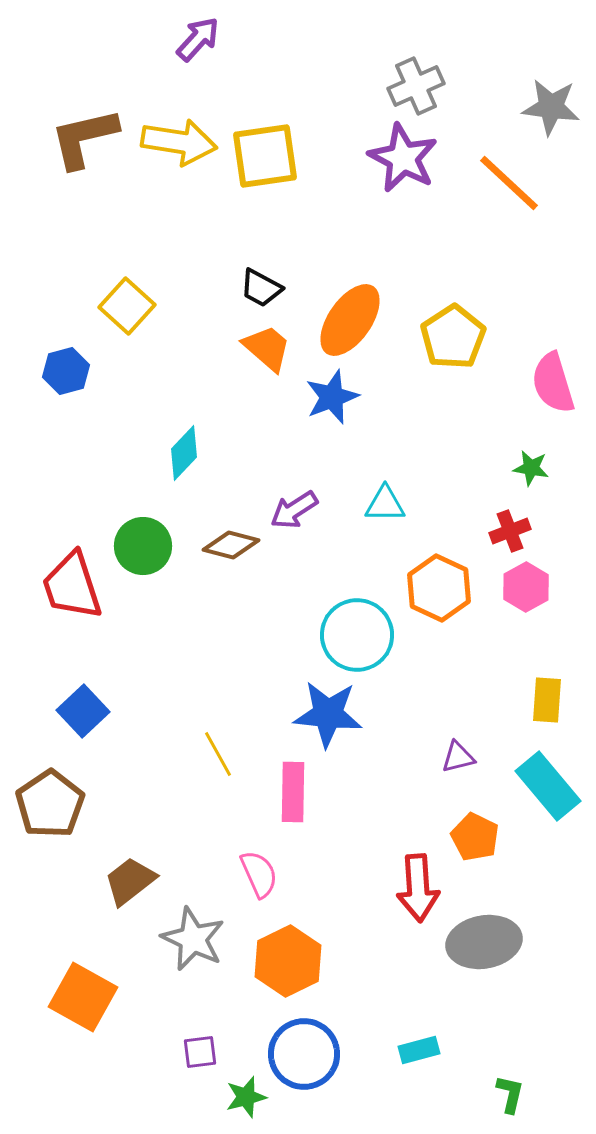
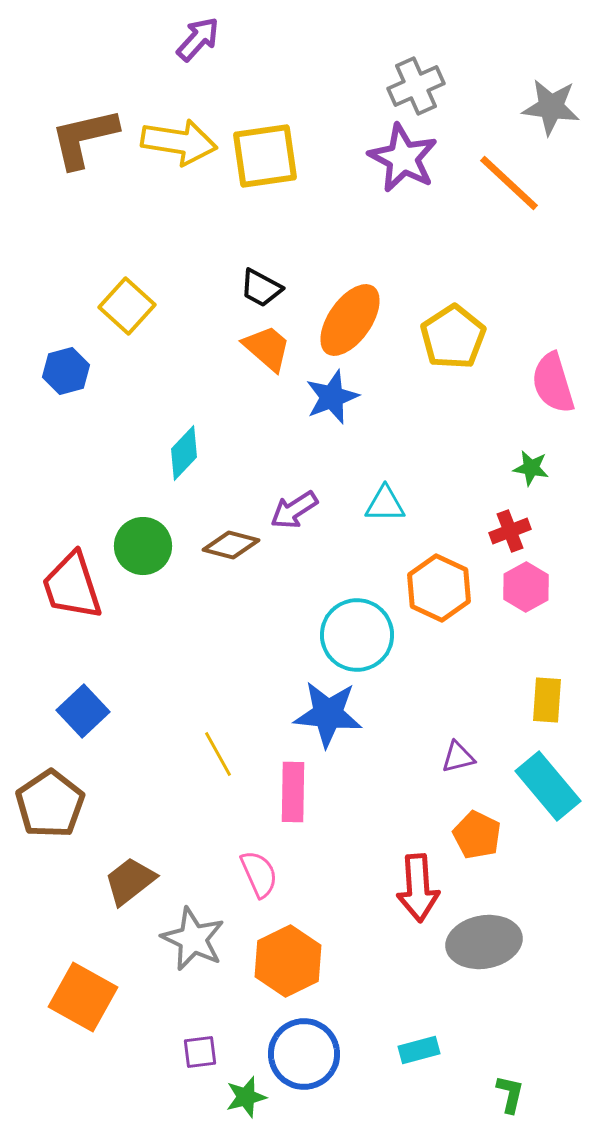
orange pentagon at (475, 837): moved 2 px right, 2 px up
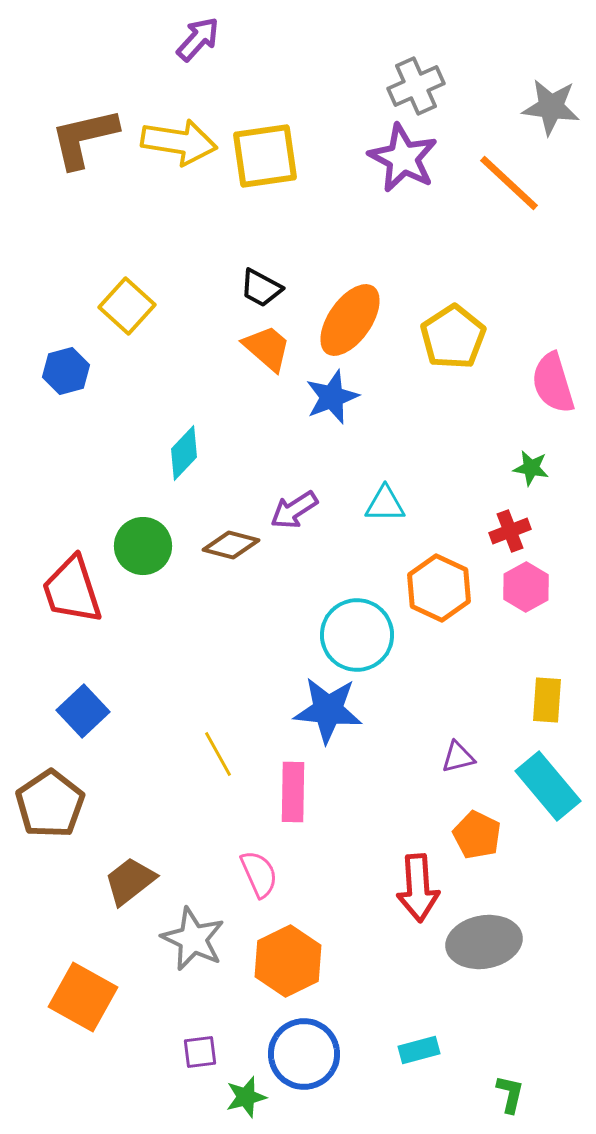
red trapezoid at (72, 586): moved 4 px down
blue star at (328, 714): moved 4 px up
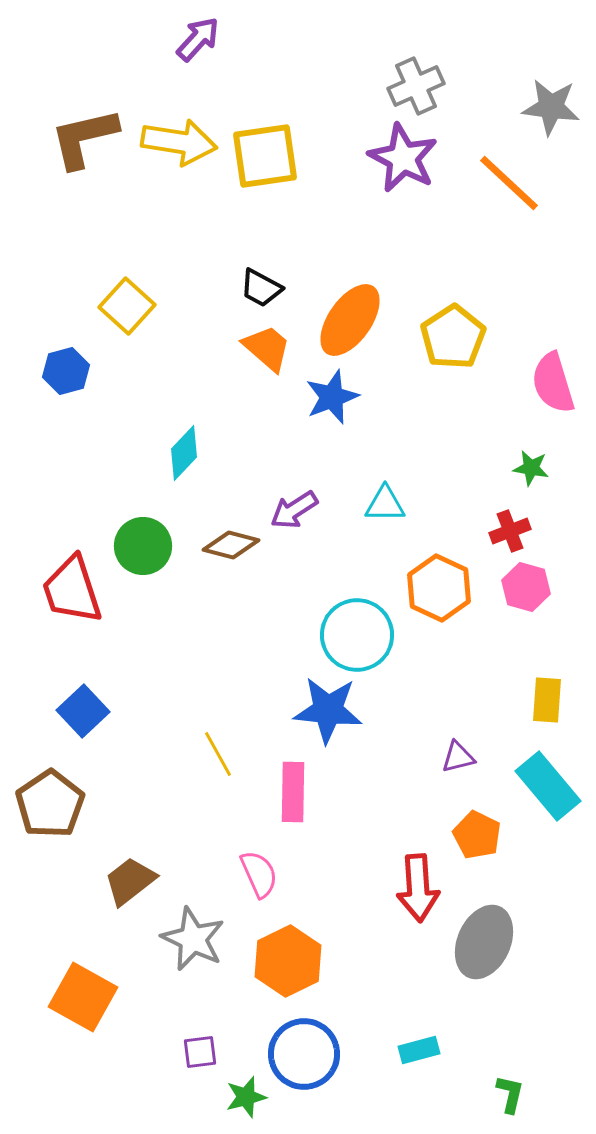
pink hexagon at (526, 587): rotated 15 degrees counterclockwise
gray ellipse at (484, 942): rotated 56 degrees counterclockwise
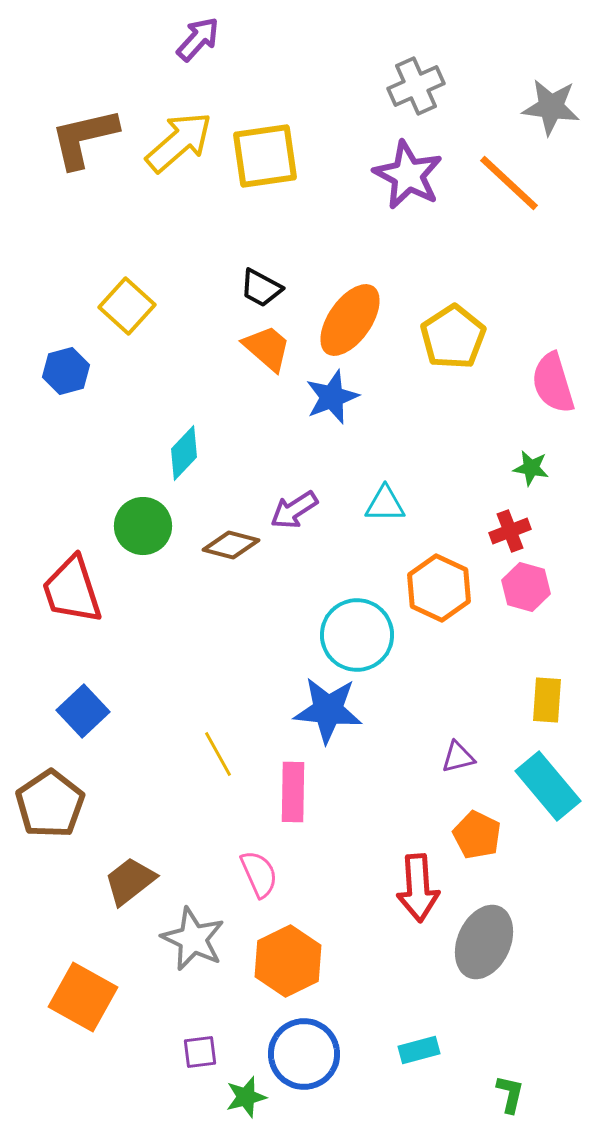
yellow arrow at (179, 142): rotated 50 degrees counterclockwise
purple star at (403, 158): moved 5 px right, 17 px down
green circle at (143, 546): moved 20 px up
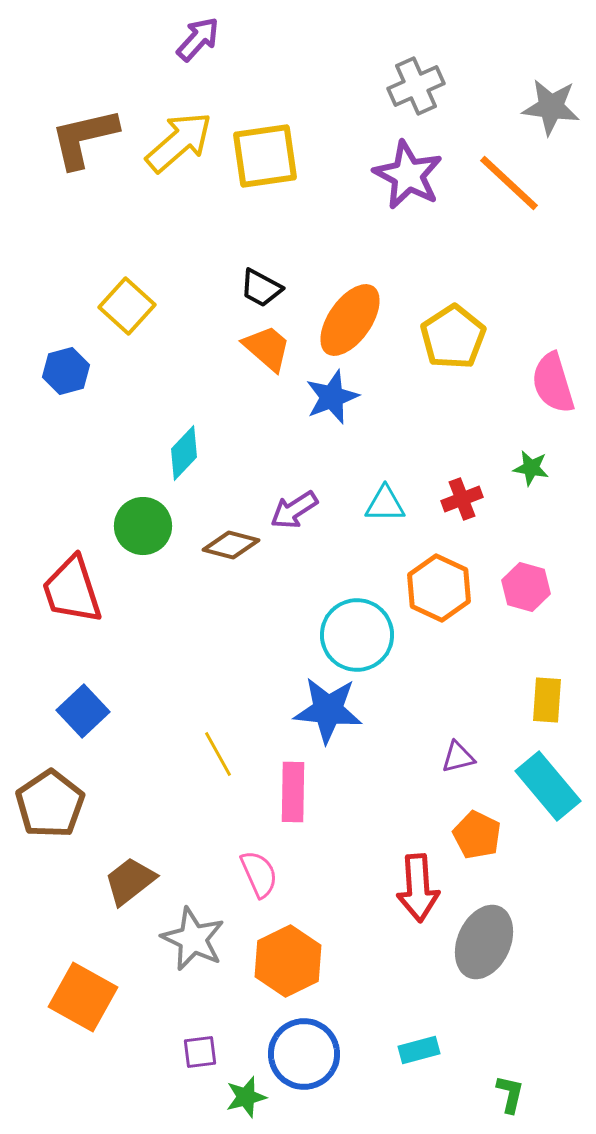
red cross at (510, 531): moved 48 px left, 32 px up
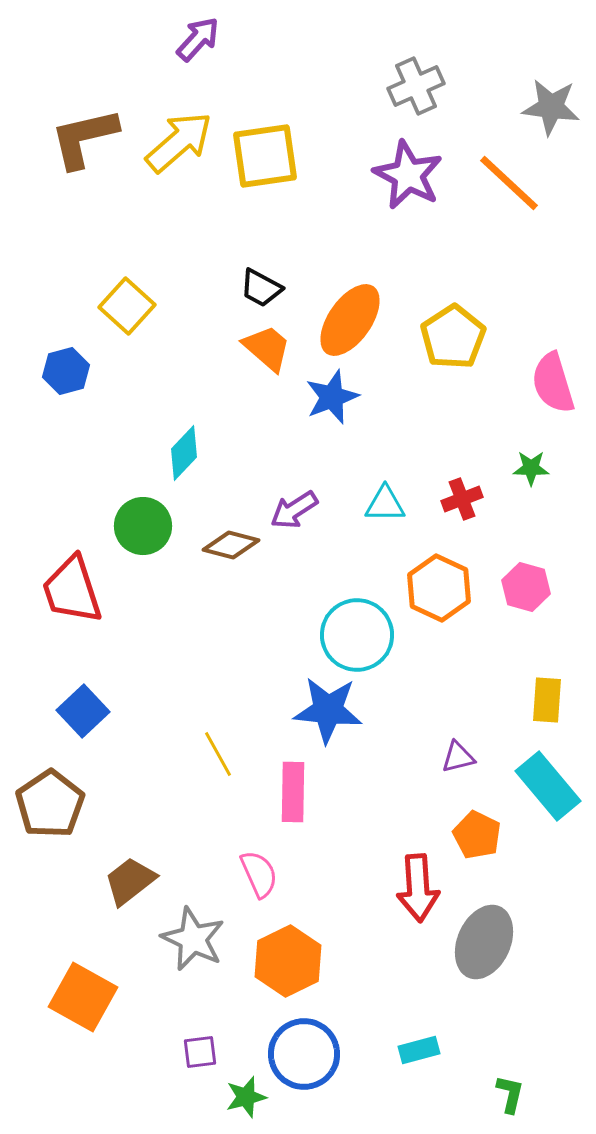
green star at (531, 468): rotated 9 degrees counterclockwise
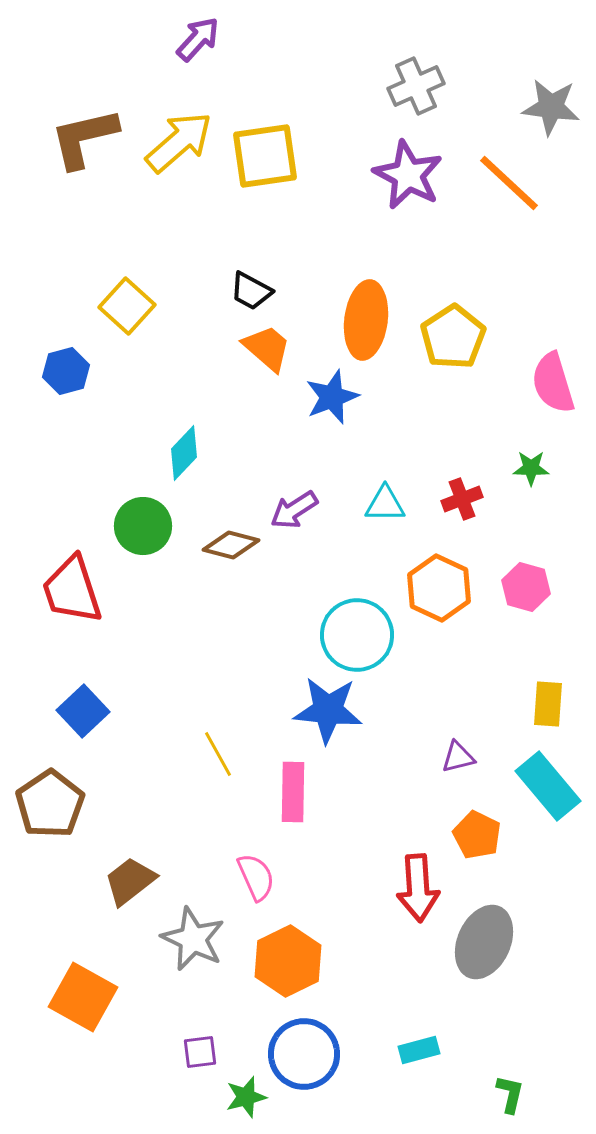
black trapezoid at (261, 288): moved 10 px left, 3 px down
orange ellipse at (350, 320): moved 16 px right; rotated 28 degrees counterclockwise
yellow rectangle at (547, 700): moved 1 px right, 4 px down
pink semicircle at (259, 874): moved 3 px left, 3 px down
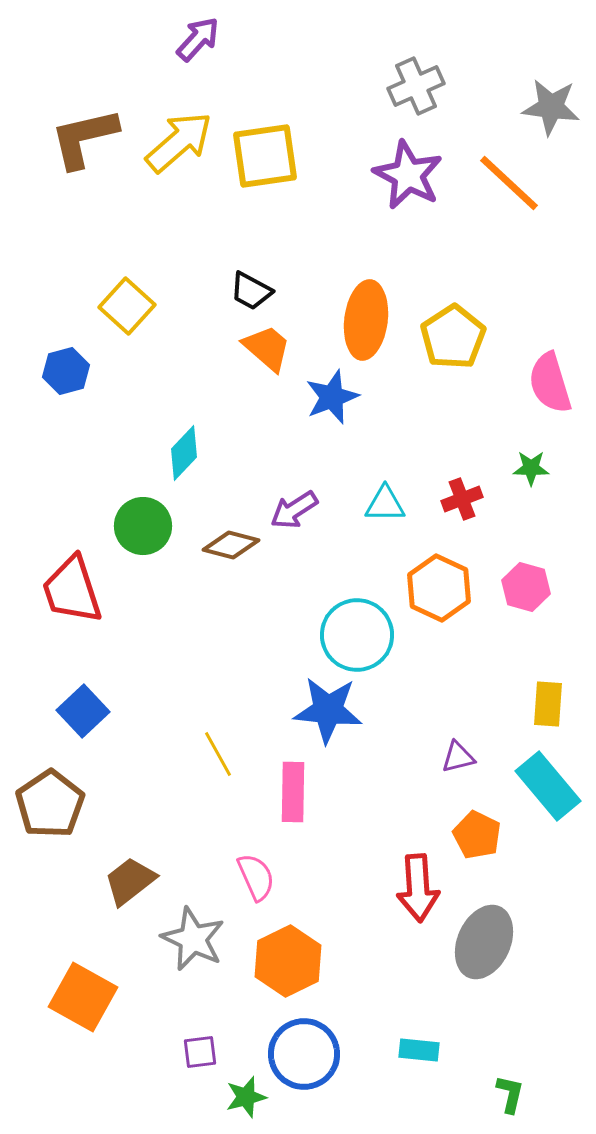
pink semicircle at (553, 383): moved 3 px left
cyan rectangle at (419, 1050): rotated 21 degrees clockwise
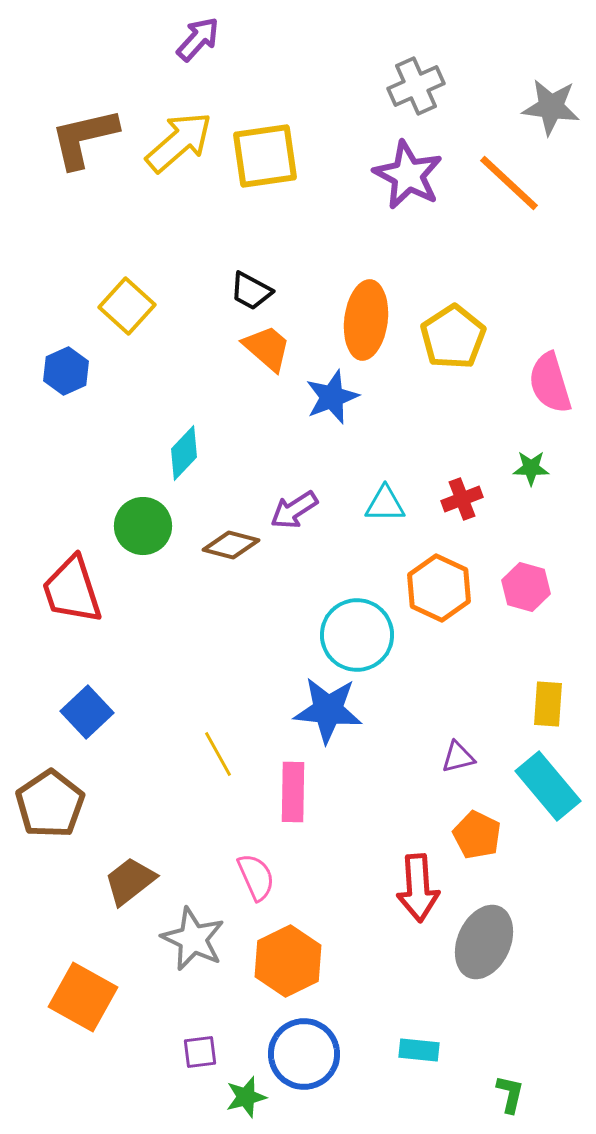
blue hexagon at (66, 371): rotated 9 degrees counterclockwise
blue square at (83, 711): moved 4 px right, 1 px down
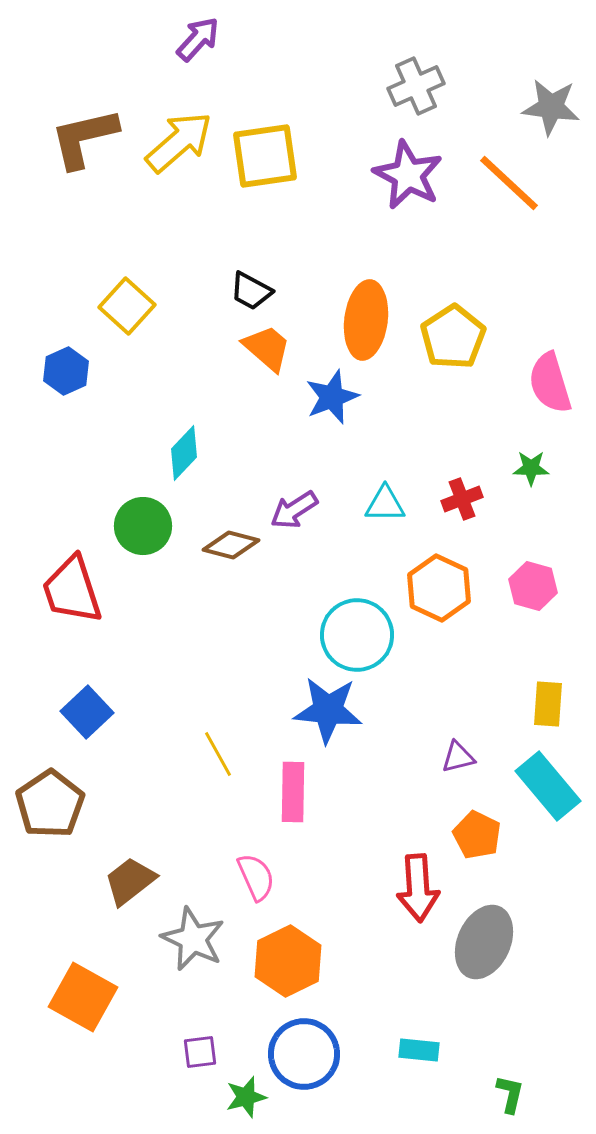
pink hexagon at (526, 587): moved 7 px right, 1 px up
